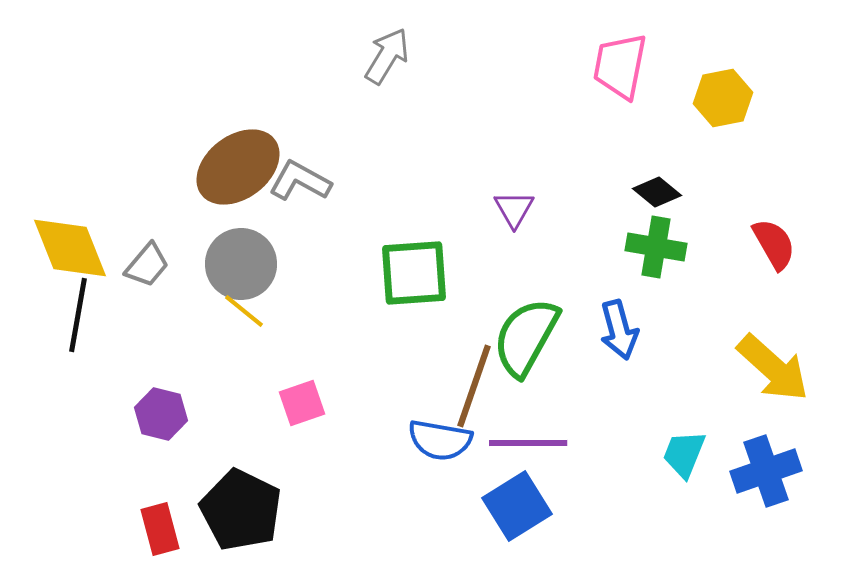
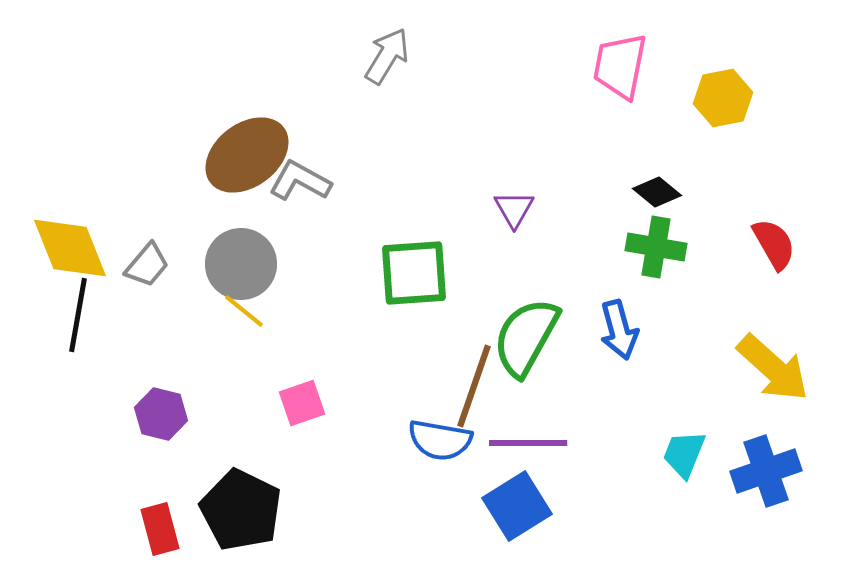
brown ellipse: moved 9 px right, 12 px up
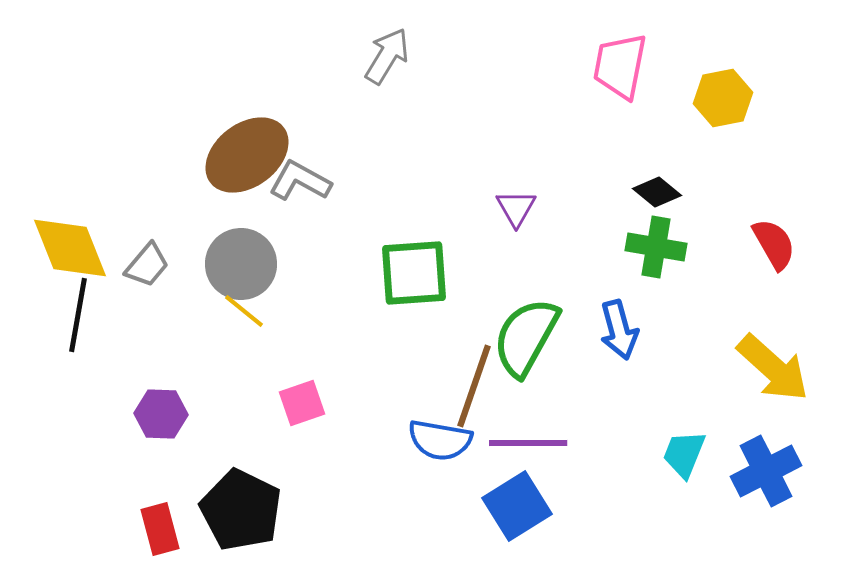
purple triangle: moved 2 px right, 1 px up
purple hexagon: rotated 12 degrees counterclockwise
blue cross: rotated 8 degrees counterclockwise
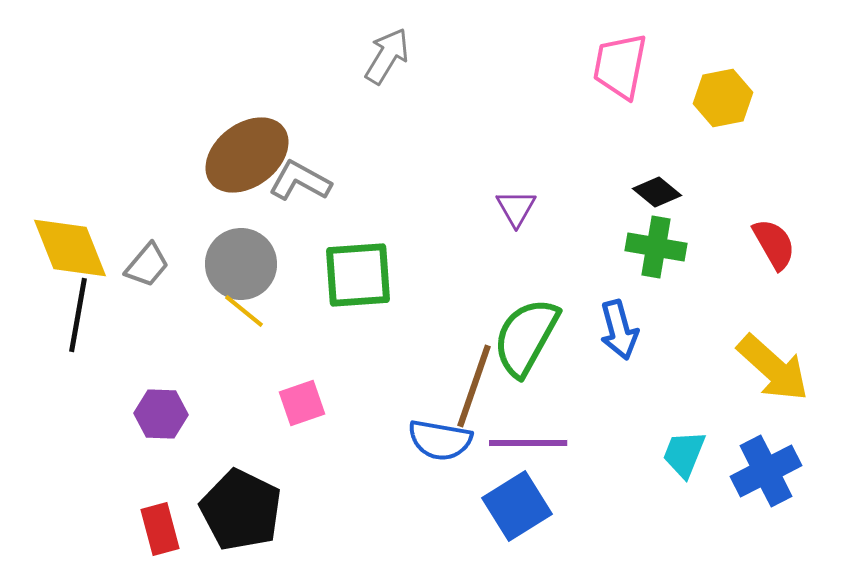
green square: moved 56 px left, 2 px down
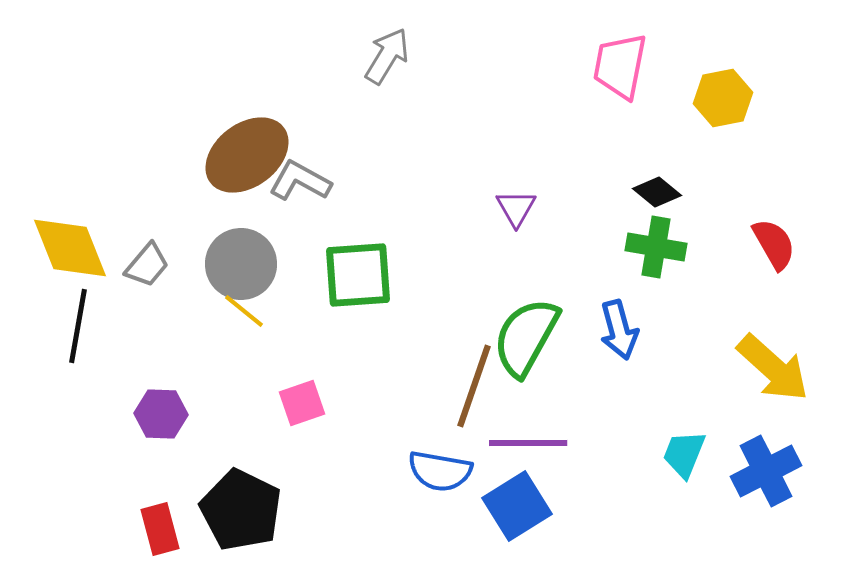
black line: moved 11 px down
blue semicircle: moved 31 px down
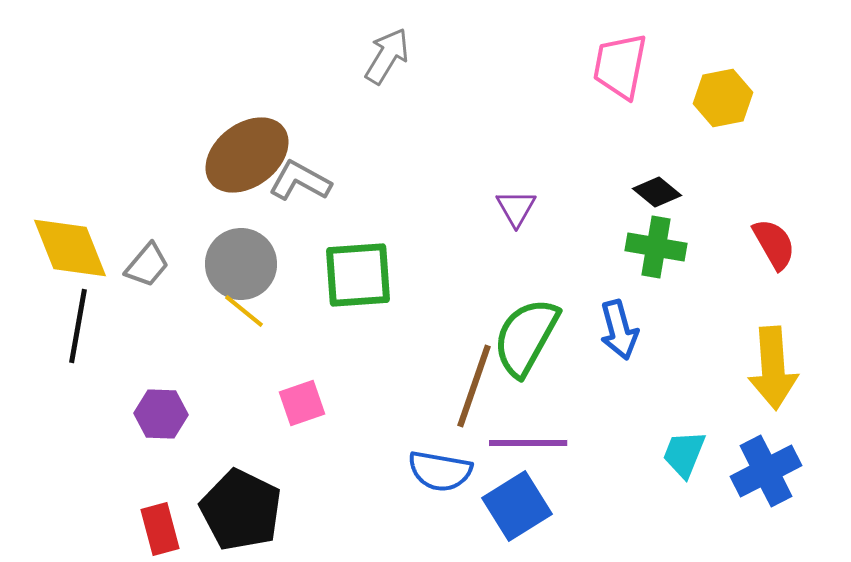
yellow arrow: rotated 44 degrees clockwise
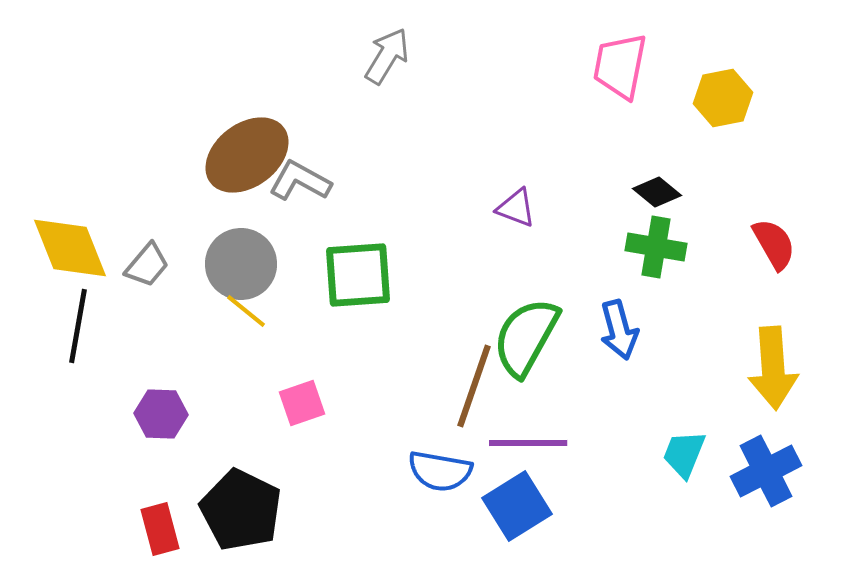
purple triangle: rotated 39 degrees counterclockwise
yellow line: moved 2 px right
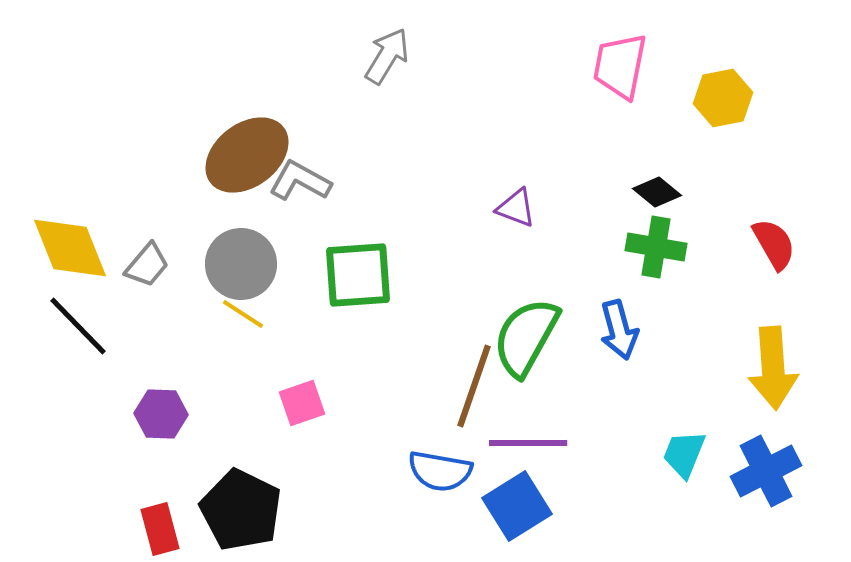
yellow line: moved 3 px left, 3 px down; rotated 6 degrees counterclockwise
black line: rotated 54 degrees counterclockwise
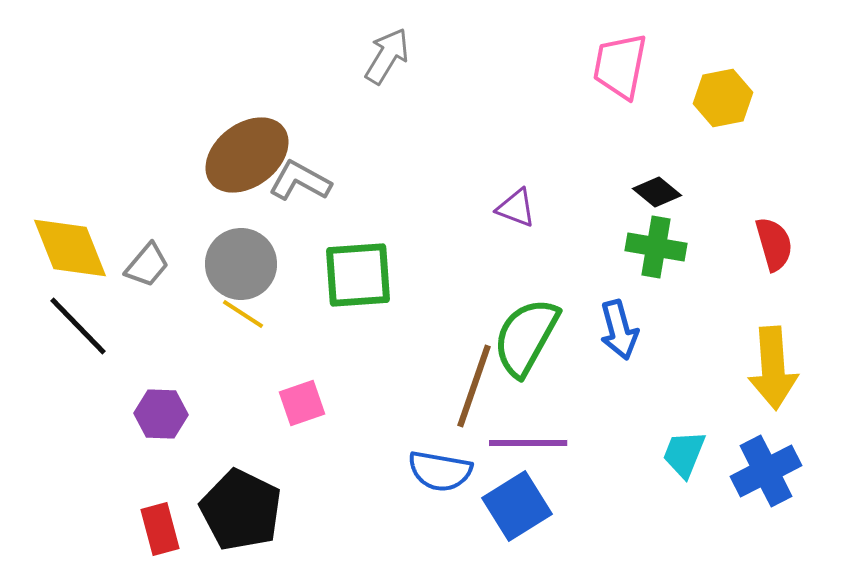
red semicircle: rotated 14 degrees clockwise
